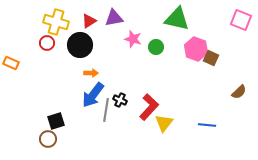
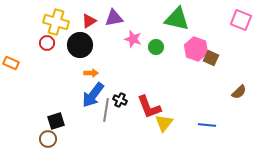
red L-shape: rotated 116 degrees clockwise
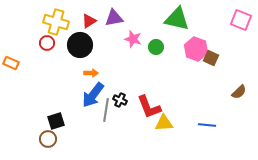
yellow triangle: rotated 48 degrees clockwise
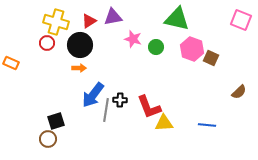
purple triangle: moved 1 px left, 1 px up
pink hexagon: moved 4 px left
orange arrow: moved 12 px left, 5 px up
black cross: rotated 24 degrees counterclockwise
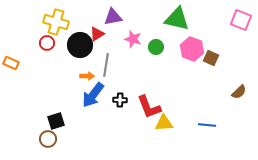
red triangle: moved 8 px right, 13 px down
orange arrow: moved 8 px right, 8 px down
gray line: moved 45 px up
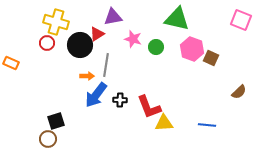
blue arrow: moved 3 px right
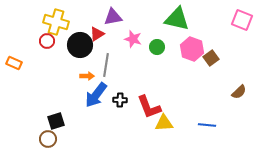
pink square: moved 1 px right
red circle: moved 2 px up
green circle: moved 1 px right
brown square: rotated 28 degrees clockwise
orange rectangle: moved 3 px right
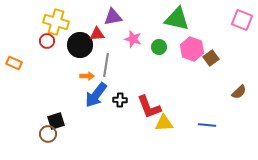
red triangle: rotated 28 degrees clockwise
green circle: moved 2 px right
brown circle: moved 5 px up
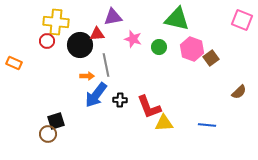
yellow cross: rotated 10 degrees counterclockwise
gray line: rotated 20 degrees counterclockwise
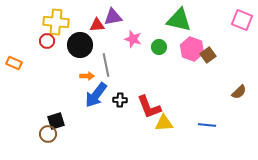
green triangle: moved 2 px right, 1 px down
red triangle: moved 9 px up
brown square: moved 3 px left, 3 px up
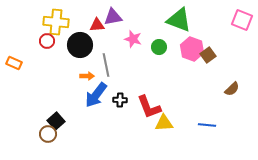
green triangle: rotated 8 degrees clockwise
brown semicircle: moved 7 px left, 3 px up
black square: rotated 24 degrees counterclockwise
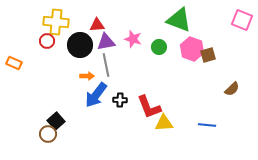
purple triangle: moved 7 px left, 25 px down
brown square: rotated 21 degrees clockwise
